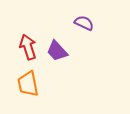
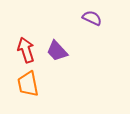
purple semicircle: moved 8 px right, 5 px up
red arrow: moved 2 px left, 3 px down
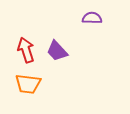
purple semicircle: rotated 24 degrees counterclockwise
orange trapezoid: rotated 72 degrees counterclockwise
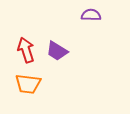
purple semicircle: moved 1 px left, 3 px up
purple trapezoid: rotated 15 degrees counterclockwise
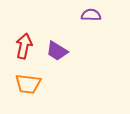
red arrow: moved 2 px left, 4 px up; rotated 30 degrees clockwise
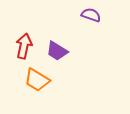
purple semicircle: rotated 18 degrees clockwise
orange trapezoid: moved 9 px right, 4 px up; rotated 24 degrees clockwise
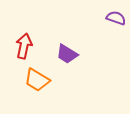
purple semicircle: moved 25 px right, 3 px down
purple trapezoid: moved 10 px right, 3 px down
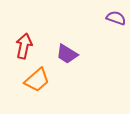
orange trapezoid: rotated 72 degrees counterclockwise
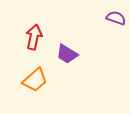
red arrow: moved 10 px right, 9 px up
orange trapezoid: moved 2 px left
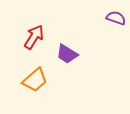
red arrow: rotated 20 degrees clockwise
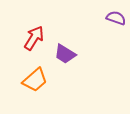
red arrow: moved 1 px down
purple trapezoid: moved 2 px left
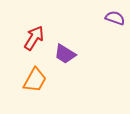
purple semicircle: moved 1 px left
orange trapezoid: rotated 20 degrees counterclockwise
